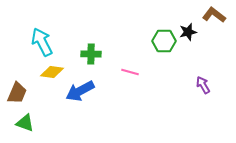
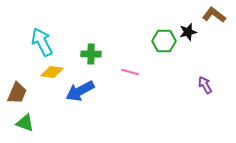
purple arrow: moved 2 px right
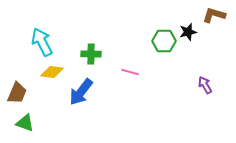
brown L-shape: rotated 20 degrees counterclockwise
blue arrow: moved 1 px right, 1 px down; rotated 24 degrees counterclockwise
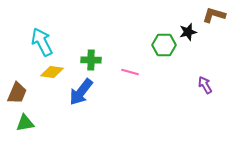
green hexagon: moved 4 px down
green cross: moved 6 px down
green triangle: rotated 30 degrees counterclockwise
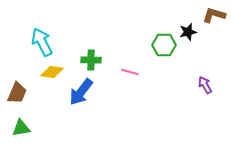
green triangle: moved 4 px left, 5 px down
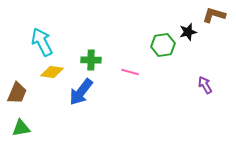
green hexagon: moved 1 px left; rotated 10 degrees counterclockwise
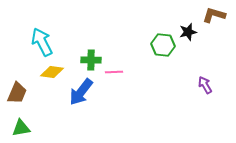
green hexagon: rotated 15 degrees clockwise
pink line: moved 16 px left; rotated 18 degrees counterclockwise
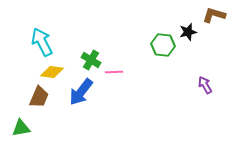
green cross: rotated 30 degrees clockwise
brown trapezoid: moved 22 px right, 4 px down
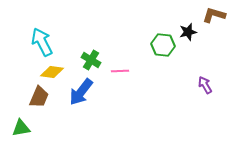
pink line: moved 6 px right, 1 px up
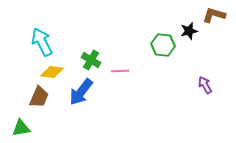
black star: moved 1 px right, 1 px up
